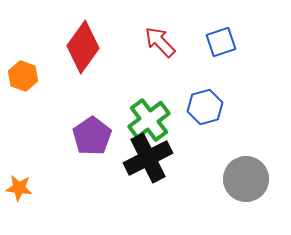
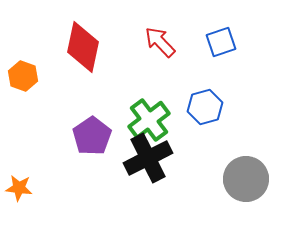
red diamond: rotated 24 degrees counterclockwise
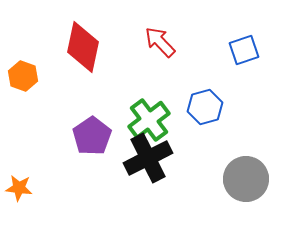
blue square: moved 23 px right, 8 px down
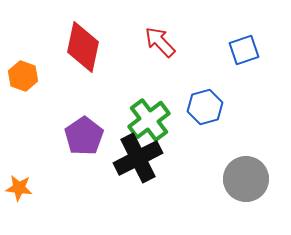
purple pentagon: moved 8 px left
black cross: moved 10 px left
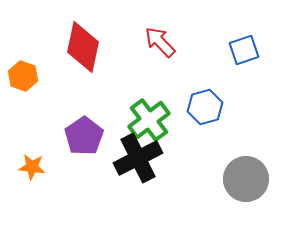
orange star: moved 13 px right, 21 px up
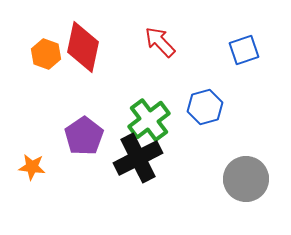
orange hexagon: moved 23 px right, 22 px up
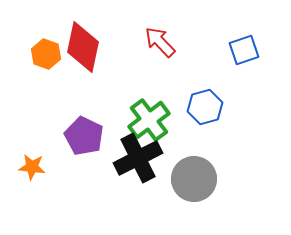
purple pentagon: rotated 12 degrees counterclockwise
gray circle: moved 52 px left
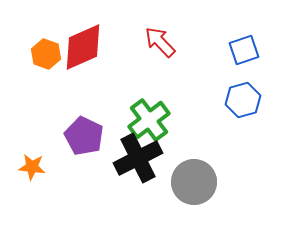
red diamond: rotated 54 degrees clockwise
blue hexagon: moved 38 px right, 7 px up
gray circle: moved 3 px down
